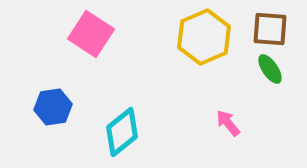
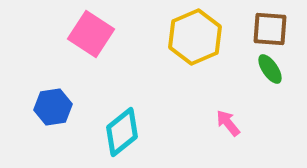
yellow hexagon: moved 9 px left
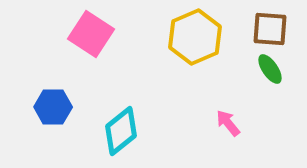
blue hexagon: rotated 9 degrees clockwise
cyan diamond: moved 1 px left, 1 px up
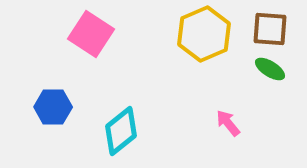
yellow hexagon: moved 9 px right, 3 px up
green ellipse: rotated 24 degrees counterclockwise
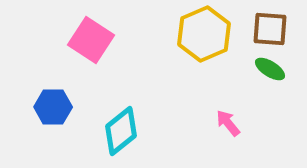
pink square: moved 6 px down
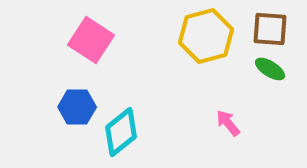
yellow hexagon: moved 2 px right, 2 px down; rotated 8 degrees clockwise
blue hexagon: moved 24 px right
cyan diamond: moved 1 px down
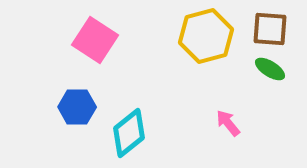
pink square: moved 4 px right
cyan diamond: moved 8 px right, 1 px down
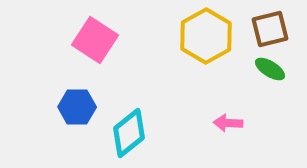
brown square: rotated 18 degrees counterclockwise
yellow hexagon: rotated 14 degrees counterclockwise
pink arrow: rotated 48 degrees counterclockwise
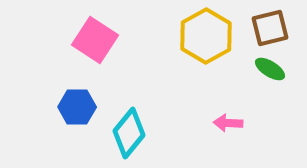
brown square: moved 1 px up
cyan diamond: rotated 12 degrees counterclockwise
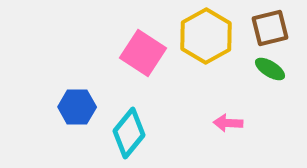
pink square: moved 48 px right, 13 px down
